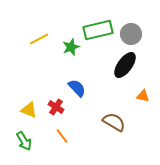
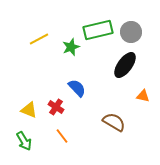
gray circle: moved 2 px up
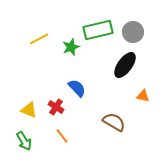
gray circle: moved 2 px right
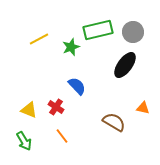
blue semicircle: moved 2 px up
orange triangle: moved 12 px down
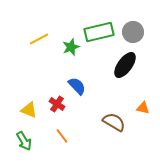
green rectangle: moved 1 px right, 2 px down
red cross: moved 1 px right, 3 px up
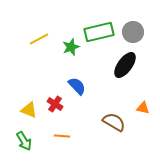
red cross: moved 2 px left
orange line: rotated 49 degrees counterclockwise
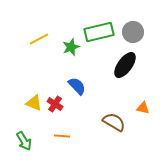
yellow triangle: moved 5 px right, 7 px up
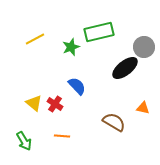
gray circle: moved 11 px right, 15 px down
yellow line: moved 4 px left
black ellipse: moved 3 px down; rotated 16 degrees clockwise
yellow triangle: rotated 18 degrees clockwise
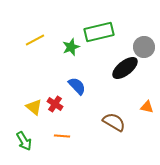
yellow line: moved 1 px down
yellow triangle: moved 4 px down
orange triangle: moved 4 px right, 1 px up
